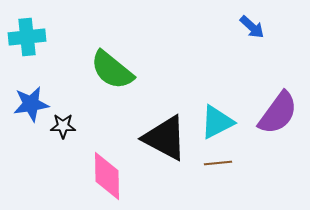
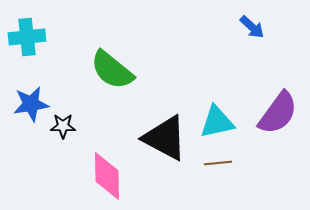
cyan triangle: rotated 15 degrees clockwise
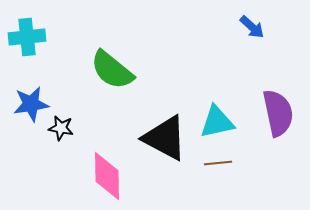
purple semicircle: rotated 48 degrees counterclockwise
black star: moved 2 px left, 2 px down; rotated 10 degrees clockwise
